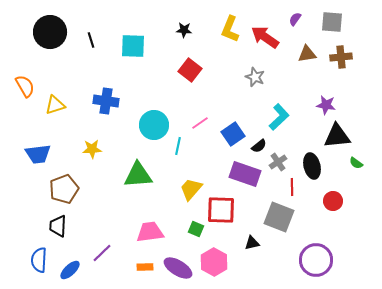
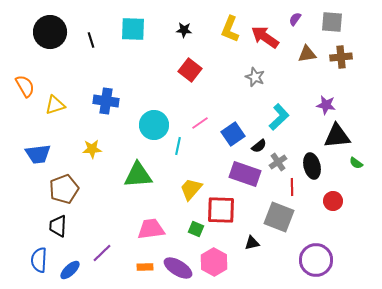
cyan square at (133, 46): moved 17 px up
pink trapezoid at (150, 232): moved 1 px right, 3 px up
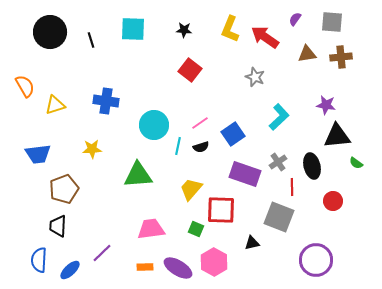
black semicircle at (259, 146): moved 58 px left, 1 px down; rotated 21 degrees clockwise
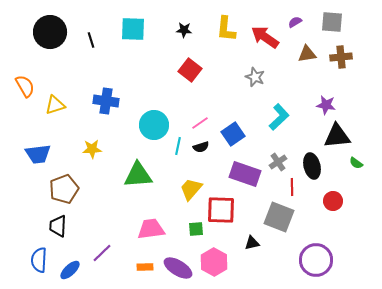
purple semicircle at (295, 19): moved 3 px down; rotated 24 degrees clockwise
yellow L-shape at (230, 29): moved 4 px left; rotated 16 degrees counterclockwise
green square at (196, 229): rotated 28 degrees counterclockwise
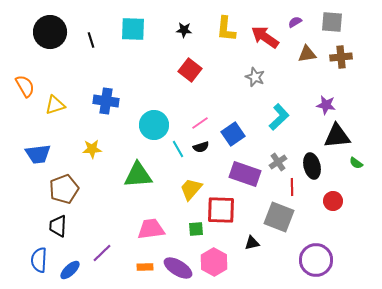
cyan line at (178, 146): moved 3 px down; rotated 42 degrees counterclockwise
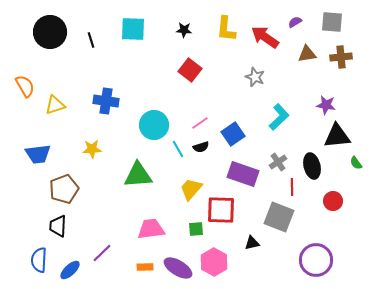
green semicircle at (356, 163): rotated 16 degrees clockwise
purple rectangle at (245, 174): moved 2 px left
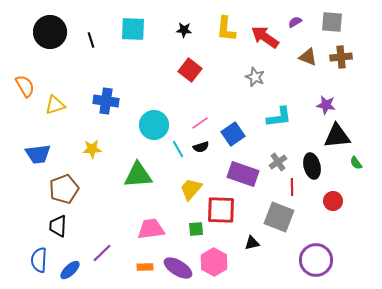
brown triangle at (307, 54): moved 1 px right, 3 px down; rotated 30 degrees clockwise
cyan L-shape at (279, 117): rotated 36 degrees clockwise
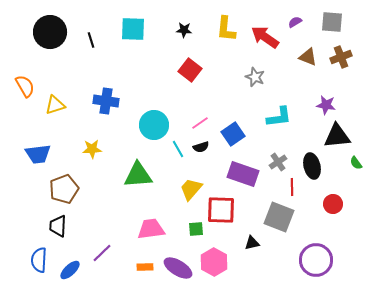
brown cross at (341, 57): rotated 15 degrees counterclockwise
red circle at (333, 201): moved 3 px down
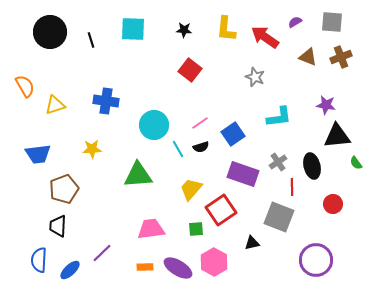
red square at (221, 210): rotated 36 degrees counterclockwise
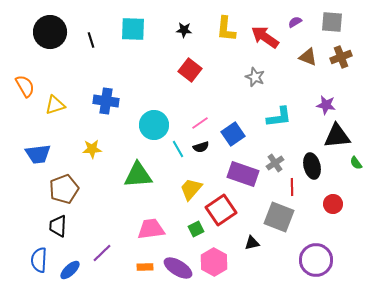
gray cross at (278, 162): moved 3 px left, 1 px down
green square at (196, 229): rotated 21 degrees counterclockwise
